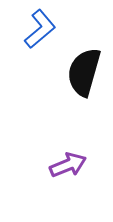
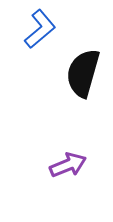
black semicircle: moved 1 px left, 1 px down
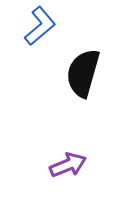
blue L-shape: moved 3 px up
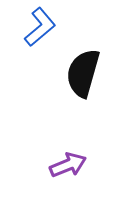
blue L-shape: moved 1 px down
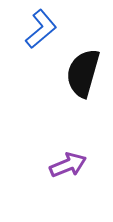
blue L-shape: moved 1 px right, 2 px down
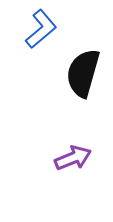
purple arrow: moved 5 px right, 7 px up
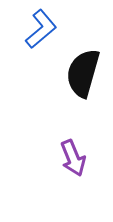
purple arrow: rotated 90 degrees clockwise
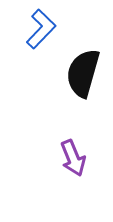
blue L-shape: rotated 6 degrees counterclockwise
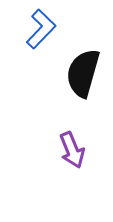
purple arrow: moved 1 px left, 8 px up
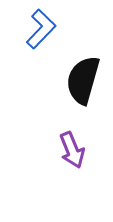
black semicircle: moved 7 px down
